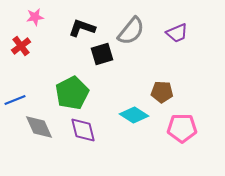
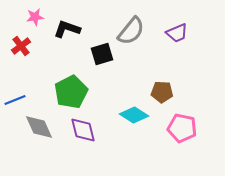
black L-shape: moved 15 px left, 1 px down
green pentagon: moved 1 px left, 1 px up
pink pentagon: rotated 12 degrees clockwise
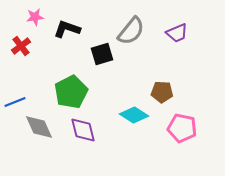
blue line: moved 2 px down
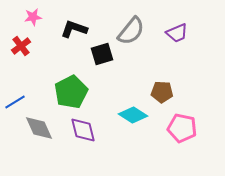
pink star: moved 2 px left
black L-shape: moved 7 px right
blue line: rotated 10 degrees counterclockwise
cyan diamond: moved 1 px left
gray diamond: moved 1 px down
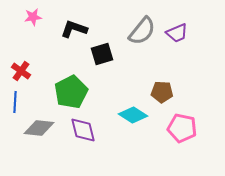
gray semicircle: moved 11 px right
red cross: moved 25 px down; rotated 18 degrees counterclockwise
blue line: rotated 55 degrees counterclockwise
gray diamond: rotated 60 degrees counterclockwise
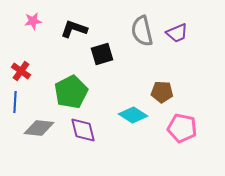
pink star: moved 4 px down
gray semicircle: rotated 128 degrees clockwise
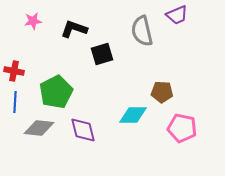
purple trapezoid: moved 18 px up
red cross: moved 7 px left; rotated 24 degrees counterclockwise
green pentagon: moved 15 px left
cyan diamond: rotated 32 degrees counterclockwise
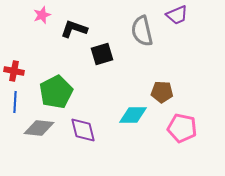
pink star: moved 9 px right, 6 px up; rotated 12 degrees counterclockwise
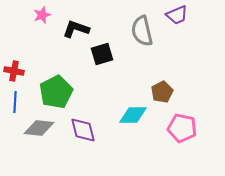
black L-shape: moved 2 px right
brown pentagon: rotated 30 degrees counterclockwise
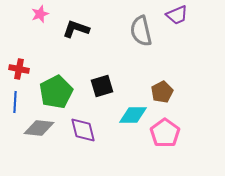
pink star: moved 2 px left, 1 px up
gray semicircle: moved 1 px left
black square: moved 32 px down
red cross: moved 5 px right, 2 px up
pink pentagon: moved 17 px left, 5 px down; rotated 24 degrees clockwise
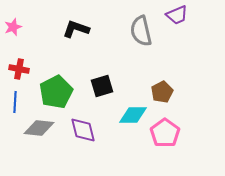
pink star: moved 27 px left, 13 px down
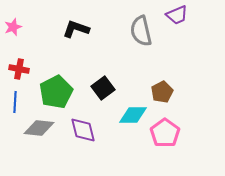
black square: moved 1 px right, 2 px down; rotated 20 degrees counterclockwise
